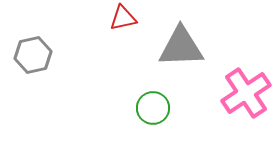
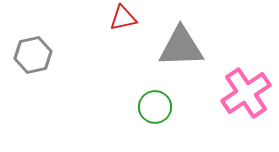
green circle: moved 2 px right, 1 px up
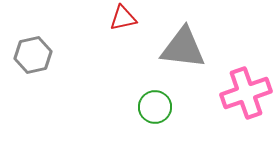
gray triangle: moved 2 px right, 1 px down; rotated 9 degrees clockwise
pink cross: rotated 15 degrees clockwise
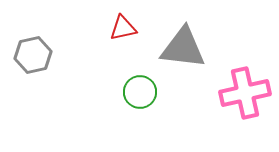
red triangle: moved 10 px down
pink cross: moved 1 px left; rotated 6 degrees clockwise
green circle: moved 15 px left, 15 px up
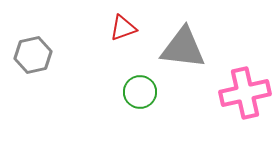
red triangle: rotated 8 degrees counterclockwise
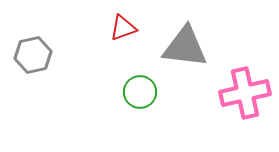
gray triangle: moved 2 px right, 1 px up
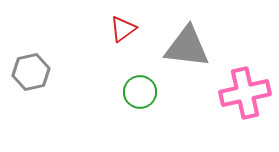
red triangle: moved 1 px down; rotated 16 degrees counterclockwise
gray triangle: moved 2 px right
gray hexagon: moved 2 px left, 17 px down
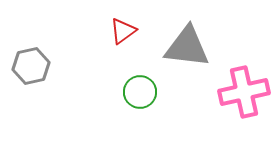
red triangle: moved 2 px down
gray hexagon: moved 6 px up
pink cross: moved 1 px left, 1 px up
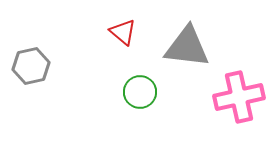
red triangle: moved 1 px down; rotated 44 degrees counterclockwise
pink cross: moved 5 px left, 5 px down
